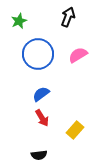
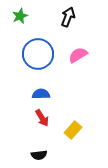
green star: moved 1 px right, 5 px up
blue semicircle: rotated 36 degrees clockwise
yellow rectangle: moved 2 px left
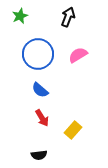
blue semicircle: moved 1 px left, 4 px up; rotated 138 degrees counterclockwise
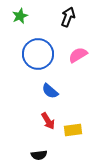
blue semicircle: moved 10 px right, 1 px down
red arrow: moved 6 px right, 3 px down
yellow rectangle: rotated 42 degrees clockwise
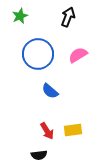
red arrow: moved 1 px left, 10 px down
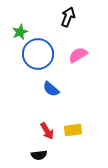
green star: moved 16 px down
blue semicircle: moved 1 px right, 2 px up
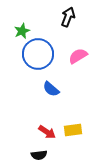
green star: moved 2 px right, 1 px up
pink semicircle: moved 1 px down
red arrow: moved 1 px down; rotated 24 degrees counterclockwise
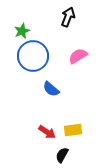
blue circle: moved 5 px left, 2 px down
black semicircle: moved 23 px right; rotated 126 degrees clockwise
